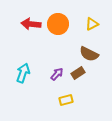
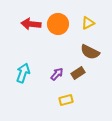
yellow triangle: moved 4 px left, 1 px up
brown semicircle: moved 1 px right, 2 px up
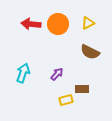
brown rectangle: moved 4 px right, 16 px down; rotated 32 degrees clockwise
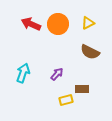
red arrow: rotated 18 degrees clockwise
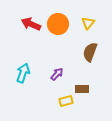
yellow triangle: rotated 24 degrees counterclockwise
brown semicircle: rotated 84 degrees clockwise
yellow rectangle: moved 1 px down
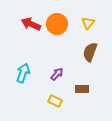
orange circle: moved 1 px left
yellow rectangle: moved 11 px left; rotated 40 degrees clockwise
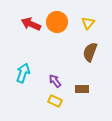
orange circle: moved 2 px up
purple arrow: moved 2 px left, 7 px down; rotated 80 degrees counterclockwise
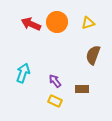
yellow triangle: rotated 32 degrees clockwise
brown semicircle: moved 3 px right, 3 px down
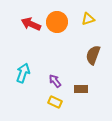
yellow triangle: moved 4 px up
brown rectangle: moved 1 px left
yellow rectangle: moved 1 px down
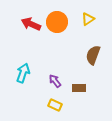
yellow triangle: rotated 16 degrees counterclockwise
brown rectangle: moved 2 px left, 1 px up
yellow rectangle: moved 3 px down
